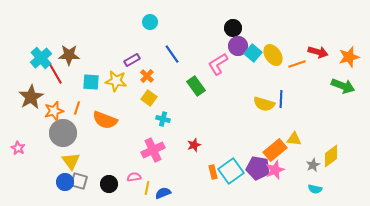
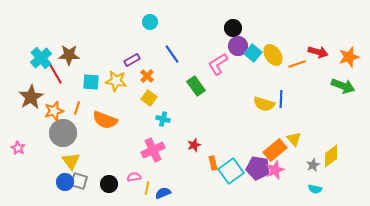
yellow triangle at (294, 139): rotated 42 degrees clockwise
orange rectangle at (213, 172): moved 9 px up
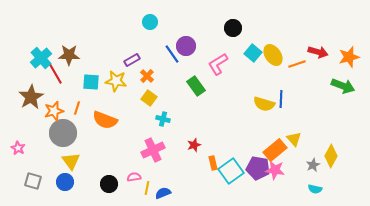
purple circle at (238, 46): moved 52 px left
yellow diamond at (331, 156): rotated 25 degrees counterclockwise
pink star at (275, 170): rotated 30 degrees clockwise
gray square at (79, 181): moved 46 px left
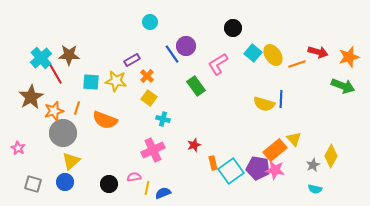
yellow triangle at (71, 161): rotated 24 degrees clockwise
gray square at (33, 181): moved 3 px down
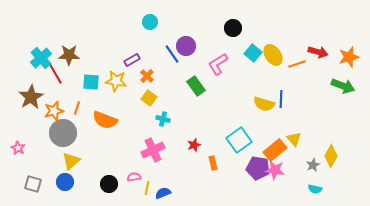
cyan square at (231, 171): moved 8 px right, 31 px up
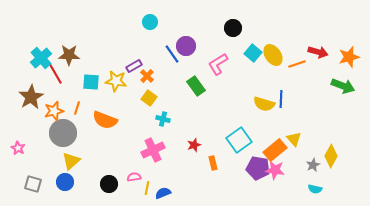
purple rectangle at (132, 60): moved 2 px right, 6 px down
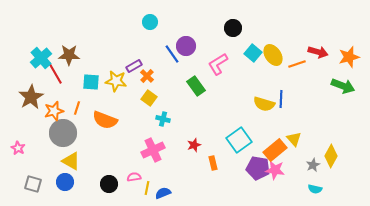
yellow triangle at (71, 161): rotated 48 degrees counterclockwise
